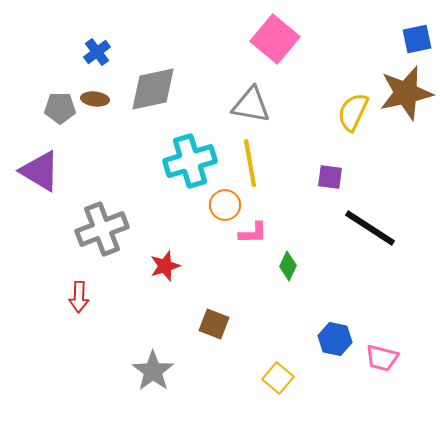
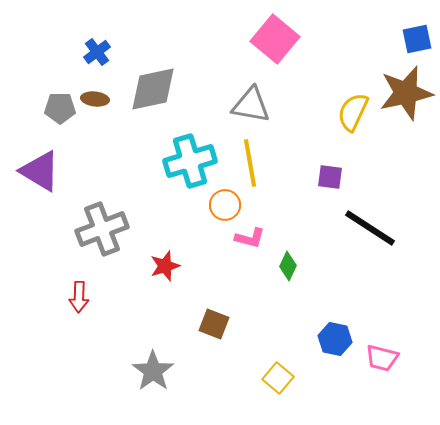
pink L-shape: moved 3 px left, 5 px down; rotated 16 degrees clockwise
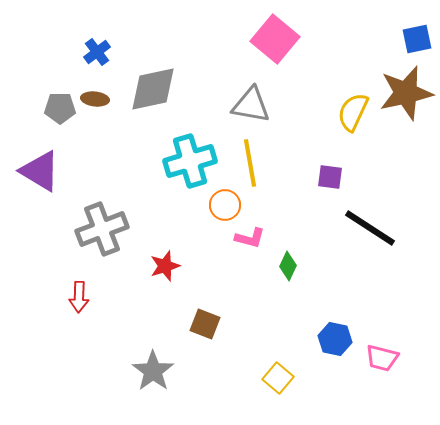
brown square: moved 9 px left
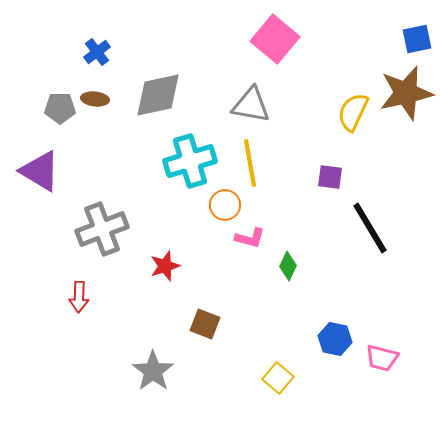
gray diamond: moved 5 px right, 6 px down
black line: rotated 26 degrees clockwise
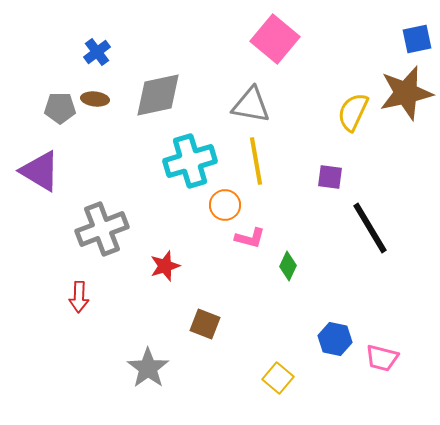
yellow line: moved 6 px right, 2 px up
gray star: moved 5 px left, 3 px up
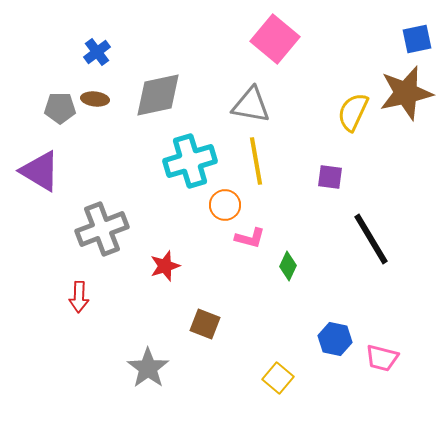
black line: moved 1 px right, 11 px down
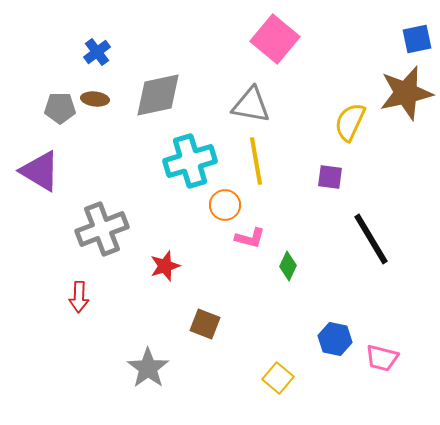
yellow semicircle: moved 3 px left, 10 px down
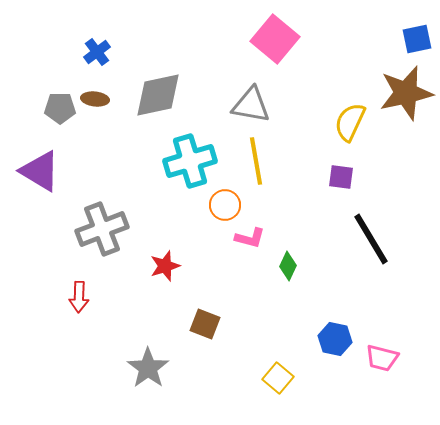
purple square: moved 11 px right
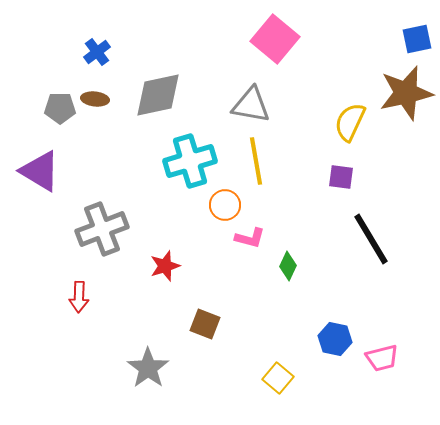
pink trapezoid: rotated 28 degrees counterclockwise
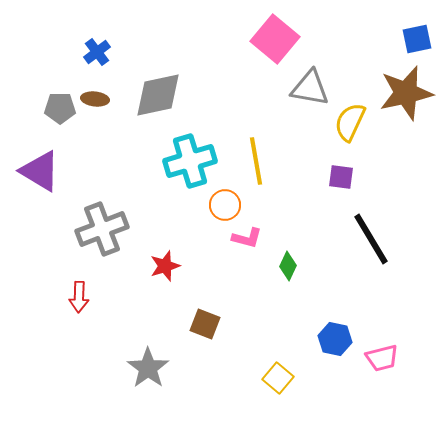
gray triangle: moved 59 px right, 17 px up
pink L-shape: moved 3 px left
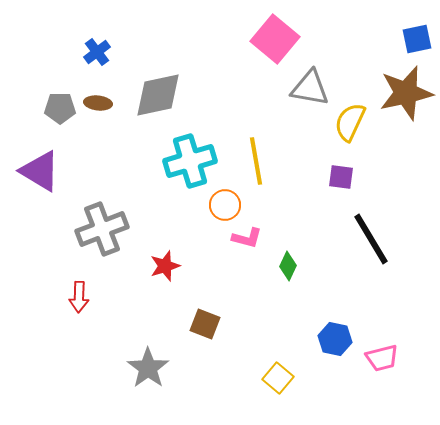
brown ellipse: moved 3 px right, 4 px down
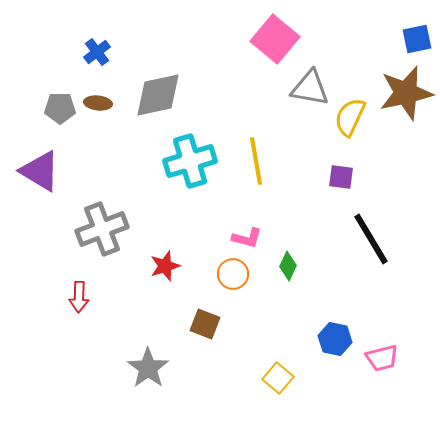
yellow semicircle: moved 5 px up
orange circle: moved 8 px right, 69 px down
